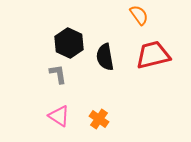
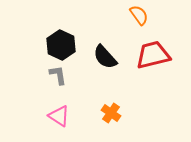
black hexagon: moved 8 px left, 2 px down
black semicircle: rotated 32 degrees counterclockwise
gray L-shape: moved 1 px down
orange cross: moved 12 px right, 6 px up
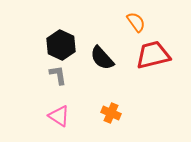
orange semicircle: moved 3 px left, 7 px down
black semicircle: moved 3 px left, 1 px down
orange cross: rotated 12 degrees counterclockwise
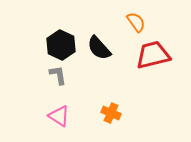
black semicircle: moved 3 px left, 10 px up
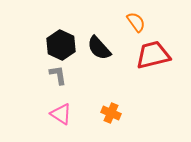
pink triangle: moved 2 px right, 2 px up
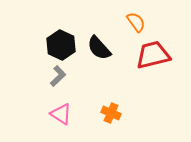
gray L-shape: moved 1 px down; rotated 55 degrees clockwise
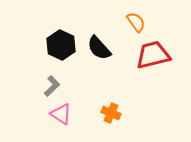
gray L-shape: moved 6 px left, 10 px down
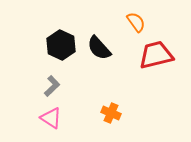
red trapezoid: moved 3 px right
pink triangle: moved 10 px left, 4 px down
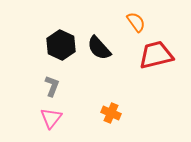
gray L-shape: rotated 25 degrees counterclockwise
pink triangle: rotated 35 degrees clockwise
